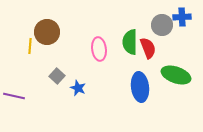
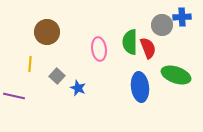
yellow line: moved 18 px down
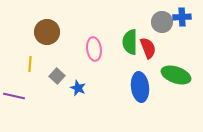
gray circle: moved 3 px up
pink ellipse: moved 5 px left
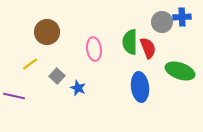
yellow line: rotated 49 degrees clockwise
green ellipse: moved 4 px right, 4 px up
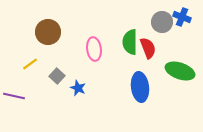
blue cross: rotated 24 degrees clockwise
brown circle: moved 1 px right
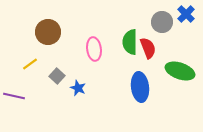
blue cross: moved 4 px right, 3 px up; rotated 24 degrees clockwise
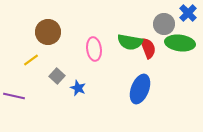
blue cross: moved 2 px right, 1 px up
gray circle: moved 2 px right, 2 px down
green semicircle: rotated 80 degrees counterclockwise
yellow line: moved 1 px right, 4 px up
green ellipse: moved 28 px up; rotated 12 degrees counterclockwise
blue ellipse: moved 2 px down; rotated 28 degrees clockwise
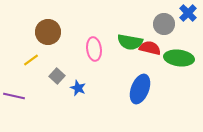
green ellipse: moved 1 px left, 15 px down
red semicircle: moved 2 px right; rotated 55 degrees counterclockwise
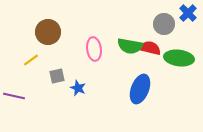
green semicircle: moved 4 px down
gray square: rotated 35 degrees clockwise
